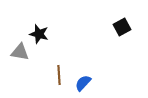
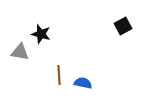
black square: moved 1 px right, 1 px up
black star: moved 2 px right
blue semicircle: rotated 60 degrees clockwise
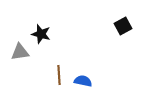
gray triangle: rotated 18 degrees counterclockwise
blue semicircle: moved 2 px up
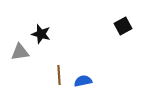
blue semicircle: rotated 24 degrees counterclockwise
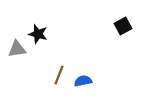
black star: moved 3 px left
gray triangle: moved 3 px left, 3 px up
brown line: rotated 24 degrees clockwise
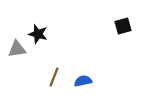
black square: rotated 12 degrees clockwise
brown line: moved 5 px left, 2 px down
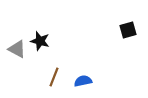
black square: moved 5 px right, 4 px down
black star: moved 2 px right, 7 px down
gray triangle: rotated 36 degrees clockwise
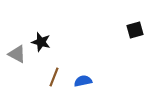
black square: moved 7 px right
black star: moved 1 px right, 1 px down
gray triangle: moved 5 px down
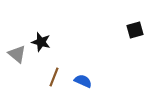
gray triangle: rotated 12 degrees clockwise
blue semicircle: rotated 36 degrees clockwise
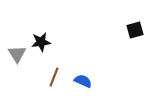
black star: rotated 24 degrees counterclockwise
gray triangle: rotated 18 degrees clockwise
